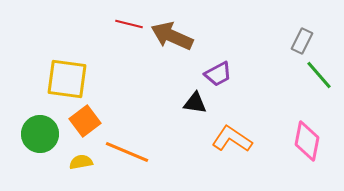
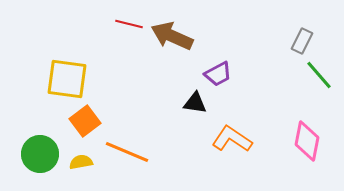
green circle: moved 20 px down
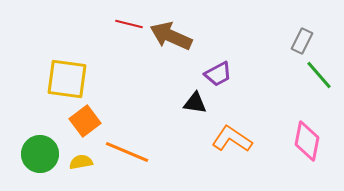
brown arrow: moved 1 px left
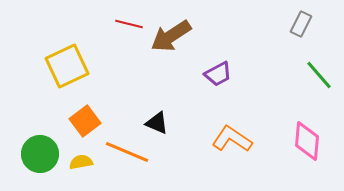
brown arrow: rotated 57 degrees counterclockwise
gray rectangle: moved 1 px left, 17 px up
yellow square: moved 13 px up; rotated 33 degrees counterclockwise
black triangle: moved 38 px left, 20 px down; rotated 15 degrees clockwise
pink diamond: rotated 6 degrees counterclockwise
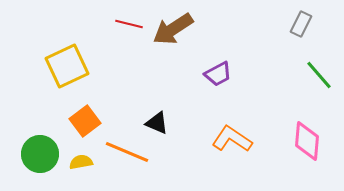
brown arrow: moved 2 px right, 7 px up
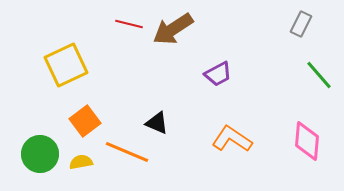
yellow square: moved 1 px left, 1 px up
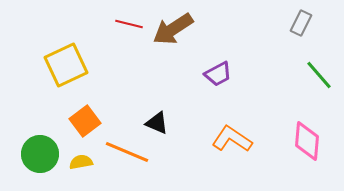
gray rectangle: moved 1 px up
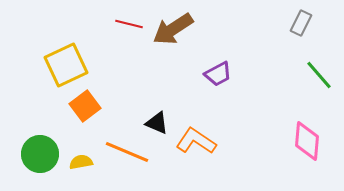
orange square: moved 15 px up
orange L-shape: moved 36 px left, 2 px down
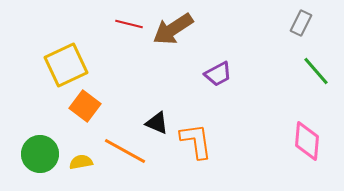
green line: moved 3 px left, 4 px up
orange square: rotated 16 degrees counterclockwise
orange L-shape: rotated 48 degrees clockwise
orange line: moved 2 px left, 1 px up; rotated 6 degrees clockwise
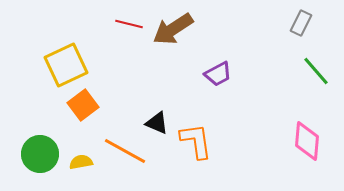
orange square: moved 2 px left, 1 px up; rotated 16 degrees clockwise
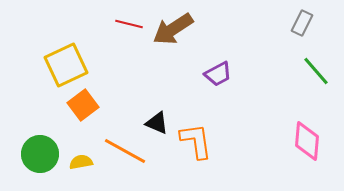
gray rectangle: moved 1 px right
